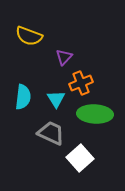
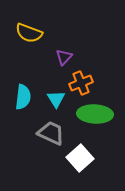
yellow semicircle: moved 3 px up
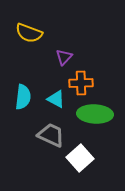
orange cross: rotated 20 degrees clockwise
cyan triangle: rotated 30 degrees counterclockwise
gray trapezoid: moved 2 px down
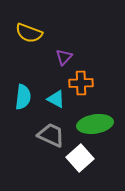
green ellipse: moved 10 px down; rotated 12 degrees counterclockwise
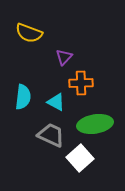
cyan triangle: moved 3 px down
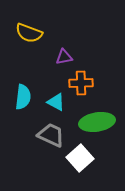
purple triangle: rotated 36 degrees clockwise
green ellipse: moved 2 px right, 2 px up
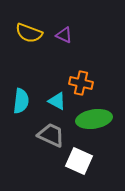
purple triangle: moved 22 px up; rotated 36 degrees clockwise
orange cross: rotated 15 degrees clockwise
cyan semicircle: moved 2 px left, 4 px down
cyan triangle: moved 1 px right, 1 px up
green ellipse: moved 3 px left, 3 px up
white square: moved 1 px left, 3 px down; rotated 24 degrees counterclockwise
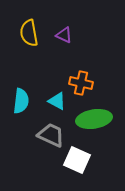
yellow semicircle: rotated 60 degrees clockwise
white square: moved 2 px left, 1 px up
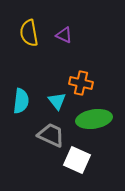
cyan triangle: rotated 24 degrees clockwise
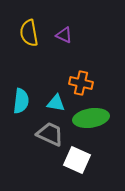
cyan triangle: moved 1 px left, 2 px down; rotated 42 degrees counterclockwise
green ellipse: moved 3 px left, 1 px up
gray trapezoid: moved 1 px left, 1 px up
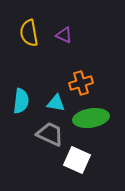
orange cross: rotated 30 degrees counterclockwise
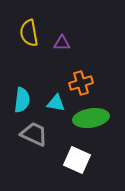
purple triangle: moved 2 px left, 8 px down; rotated 24 degrees counterclockwise
cyan semicircle: moved 1 px right, 1 px up
gray trapezoid: moved 16 px left
